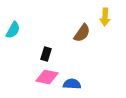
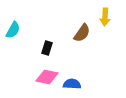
black rectangle: moved 1 px right, 6 px up
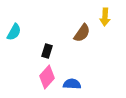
cyan semicircle: moved 1 px right, 2 px down
black rectangle: moved 3 px down
pink diamond: rotated 60 degrees counterclockwise
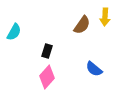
brown semicircle: moved 8 px up
blue semicircle: moved 22 px right, 15 px up; rotated 144 degrees counterclockwise
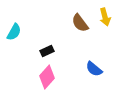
yellow arrow: rotated 18 degrees counterclockwise
brown semicircle: moved 2 px left, 2 px up; rotated 108 degrees clockwise
black rectangle: rotated 48 degrees clockwise
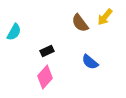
yellow arrow: rotated 54 degrees clockwise
blue semicircle: moved 4 px left, 7 px up
pink diamond: moved 2 px left
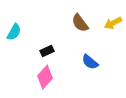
yellow arrow: moved 8 px right, 6 px down; rotated 24 degrees clockwise
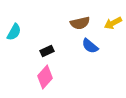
brown semicircle: rotated 66 degrees counterclockwise
blue semicircle: moved 16 px up
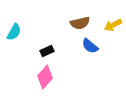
yellow arrow: moved 2 px down
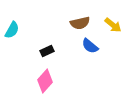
yellow arrow: rotated 114 degrees counterclockwise
cyan semicircle: moved 2 px left, 2 px up
pink diamond: moved 4 px down
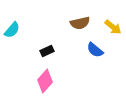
yellow arrow: moved 2 px down
cyan semicircle: rotated 12 degrees clockwise
blue semicircle: moved 5 px right, 4 px down
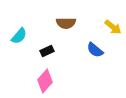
brown semicircle: moved 14 px left; rotated 12 degrees clockwise
cyan semicircle: moved 7 px right, 6 px down
